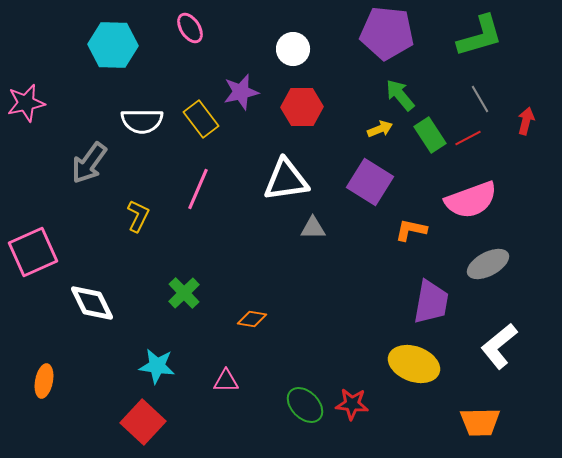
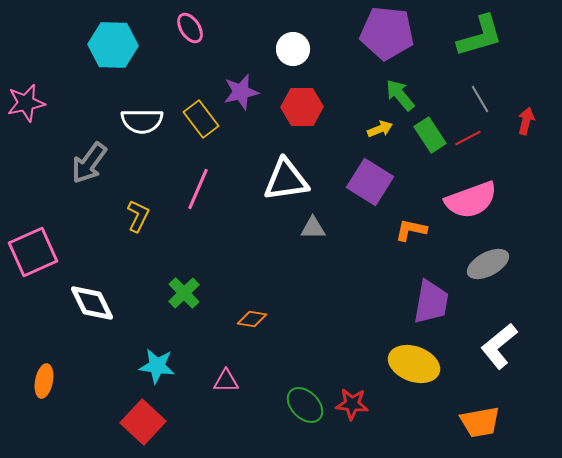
orange trapezoid: rotated 9 degrees counterclockwise
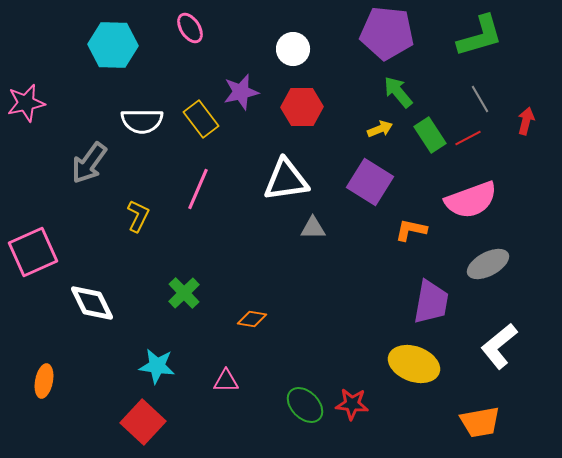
green arrow: moved 2 px left, 3 px up
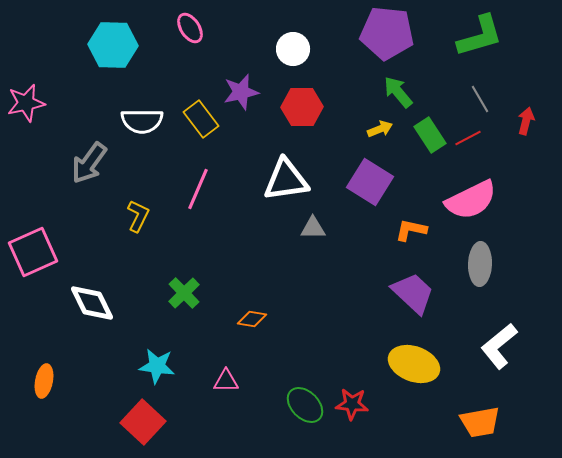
pink semicircle: rotated 6 degrees counterclockwise
gray ellipse: moved 8 px left; rotated 60 degrees counterclockwise
purple trapezoid: moved 18 px left, 9 px up; rotated 57 degrees counterclockwise
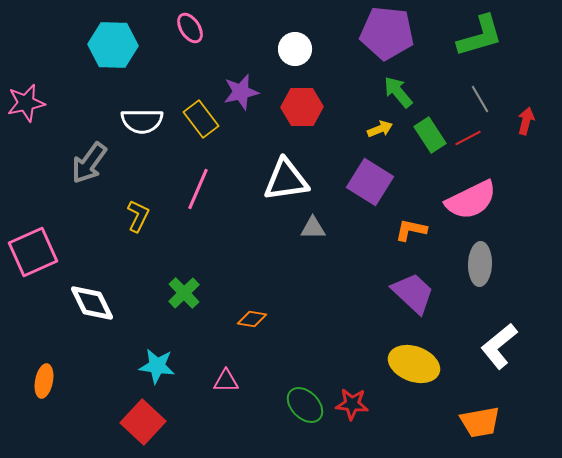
white circle: moved 2 px right
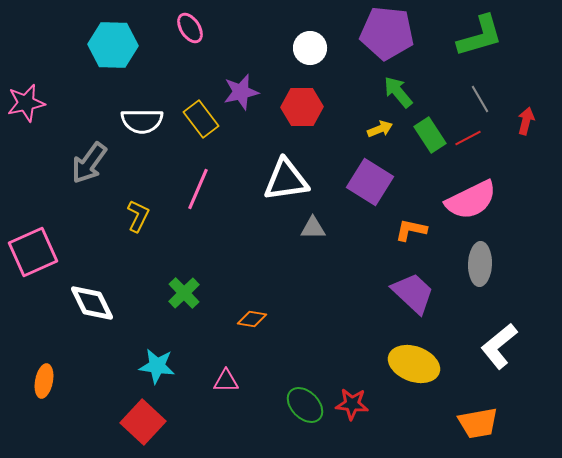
white circle: moved 15 px right, 1 px up
orange trapezoid: moved 2 px left, 1 px down
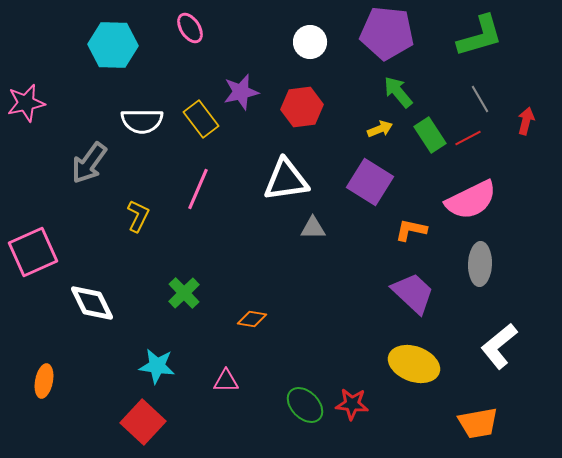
white circle: moved 6 px up
red hexagon: rotated 6 degrees counterclockwise
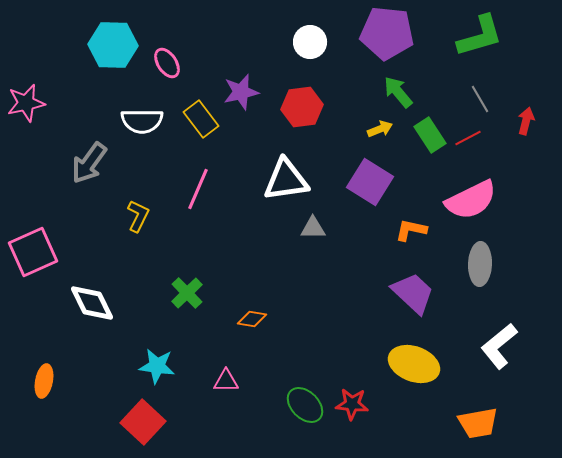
pink ellipse: moved 23 px left, 35 px down
green cross: moved 3 px right
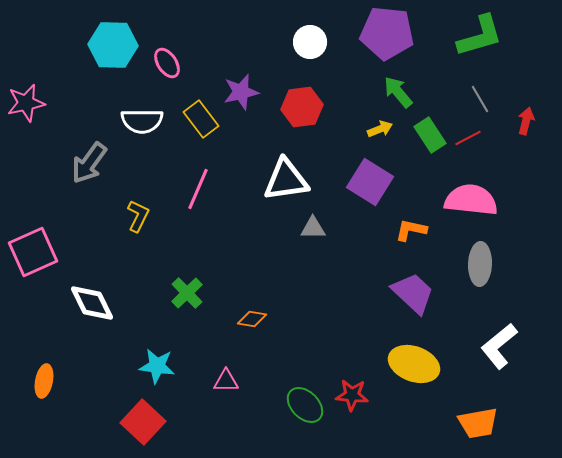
pink semicircle: rotated 148 degrees counterclockwise
red star: moved 9 px up
